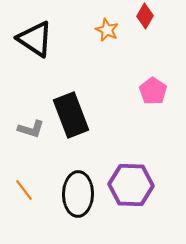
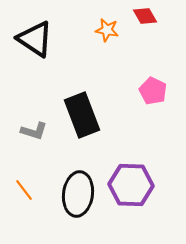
red diamond: rotated 60 degrees counterclockwise
orange star: rotated 15 degrees counterclockwise
pink pentagon: rotated 8 degrees counterclockwise
black rectangle: moved 11 px right
gray L-shape: moved 3 px right, 2 px down
black ellipse: rotated 6 degrees clockwise
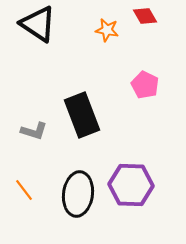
black triangle: moved 3 px right, 15 px up
pink pentagon: moved 8 px left, 6 px up
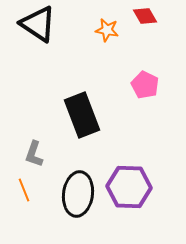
gray L-shape: moved 23 px down; rotated 92 degrees clockwise
purple hexagon: moved 2 px left, 2 px down
orange line: rotated 15 degrees clockwise
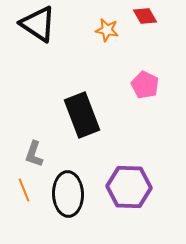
black ellipse: moved 10 px left; rotated 9 degrees counterclockwise
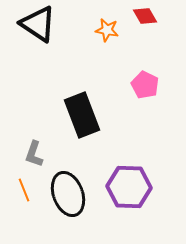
black ellipse: rotated 18 degrees counterclockwise
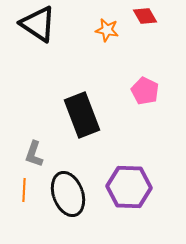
pink pentagon: moved 6 px down
orange line: rotated 25 degrees clockwise
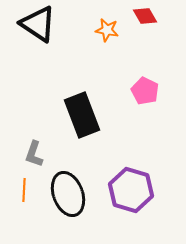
purple hexagon: moved 2 px right, 3 px down; rotated 15 degrees clockwise
